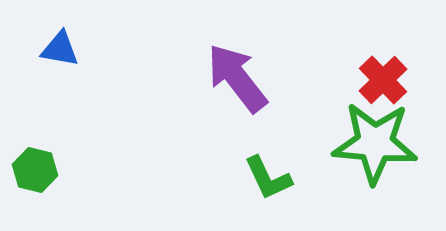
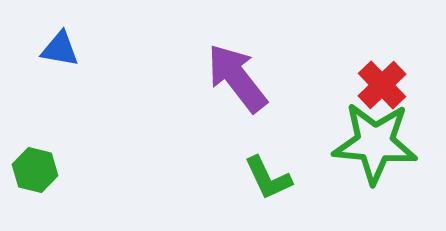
red cross: moved 1 px left, 5 px down
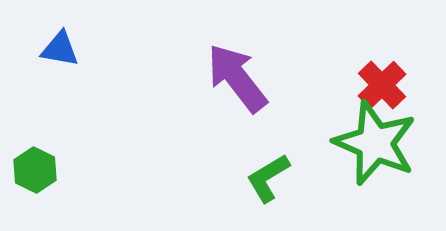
green star: rotated 18 degrees clockwise
green hexagon: rotated 12 degrees clockwise
green L-shape: rotated 84 degrees clockwise
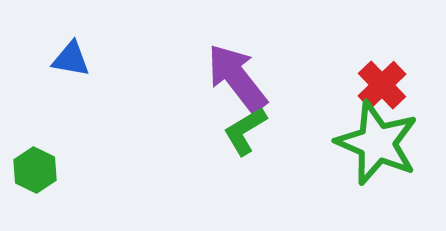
blue triangle: moved 11 px right, 10 px down
green star: moved 2 px right
green L-shape: moved 23 px left, 47 px up
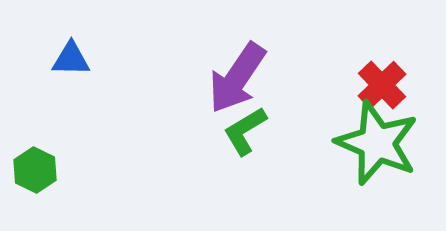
blue triangle: rotated 9 degrees counterclockwise
purple arrow: rotated 108 degrees counterclockwise
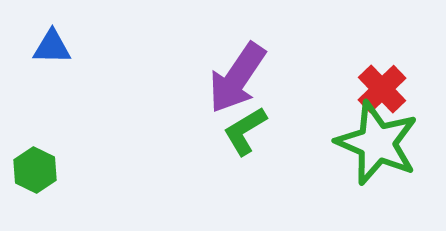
blue triangle: moved 19 px left, 12 px up
red cross: moved 4 px down
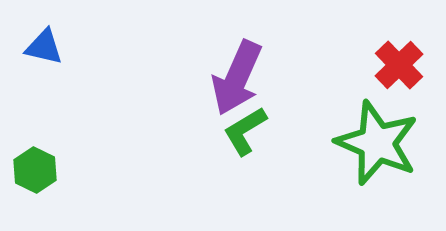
blue triangle: moved 8 px left; rotated 12 degrees clockwise
purple arrow: rotated 10 degrees counterclockwise
red cross: moved 17 px right, 24 px up
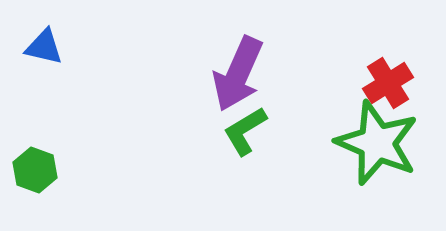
red cross: moved 11 px left, 18 px down; rotated 12 degrees clockwise
purple arrow: moved 1 px right, 4 px up
green hexagon: rotated 6 degrees counterclockwise
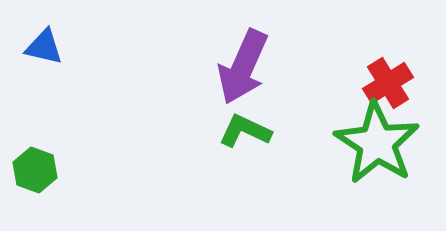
purple arrow: moved 5 px right, 7 px up
green L-shape: rotated 56 degrees clockwise
green star: rotated 10 degrees clockwise
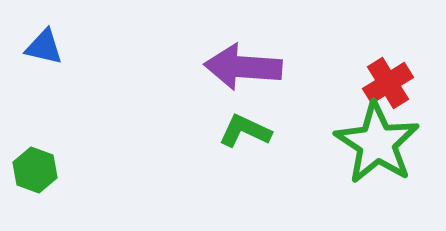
purple arrow: rotated 70 degrees clockwise
